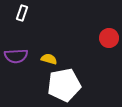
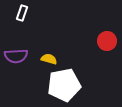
red circle: moved 2 px left, 3 px down
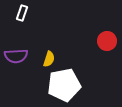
yellow semicircle: rotated 91 degrees clockwise
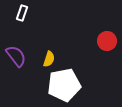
purple semicircle: rotated 125 degrees counterclockwise
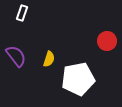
white pentagon: moved 14 px right, 6 px up
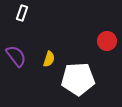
white pentagon: rotated 8 degrees clockwise
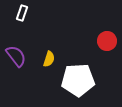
white pentagon: moved 1 px down
